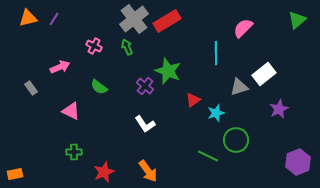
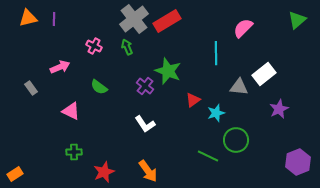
purple line: rotated 32 degrees counterclockwise
gray triangle: rotated 24 degrees clockwise
orange rectangle: rotated 21 degrees counterclockwise
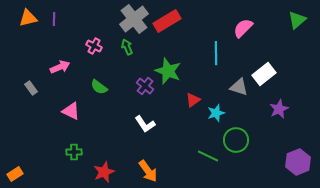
gray triangle: rotated 12 degrees clockwise
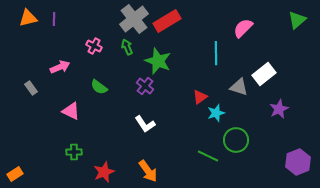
green star: moved 10 px left, 10 px up
red triangle: moved 7 px right, 3 px up
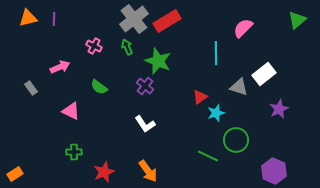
purple hexagon: moved 24 px left, 9 px down; rotated 15 degrees counterclockwise
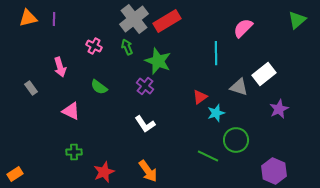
pink arrow: rotated 96 degrees clockwise
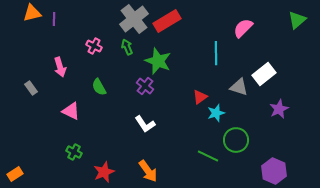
orange triangle: moved 4 px right, 5 px up
green semicircle: rotated 24 degrees clockwise
green cross: rotated 28 degrees clockwise
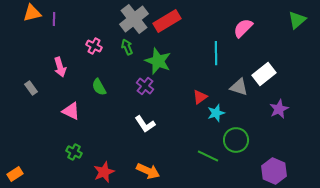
orange arrow: rotated 30 degrees counterclockwise
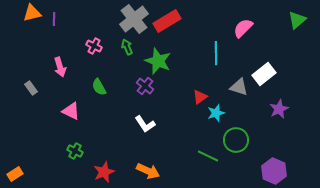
green cross: moved 1 px right, 1 px up
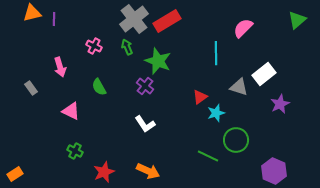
purple star: moved 1 px right, 5 px up
